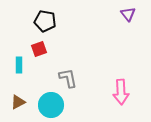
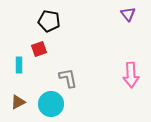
black pentagon: moved 4 px right
pink arrow: moved 10 px right, 17 px up
cyan circle: moved 1 px up
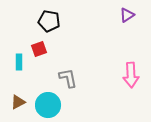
purple triangle: moved 1 px left, 1 px down; rotated 35 degrees clockwise
cyan rectangle: moved 3 px up
cyan circle: moved 3 px left, 1 px down
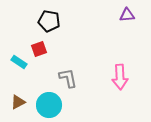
purple triangle: rotated 28 degrees clockwise
cyan rectangle: rotated 56 degrees counterclockwise
pink arrow: moved 11 px left, 2 px down
cyan circle: moved 1 px right
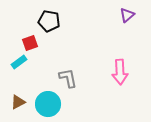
purple triangle: rotated 35 degrees counterclockwise
red square: moved 9 px left, 6 px up
cyan rectangle: rotated 70 degrees counterclockwise
pink arrow: moved 5 px up
cyan circle: moved 1 px left, 1 px up
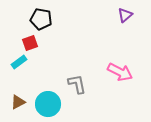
purple triangle: moved 2 px left
black pentagon: moved 8 px left, 2 px up
pink arrow: rotated 60 degrees counterclockwise
gray L-shape: moved 9 px right, 6 px down
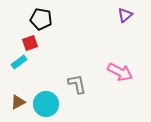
cyan circle: moved 2 px left
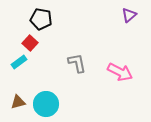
purple triangle: moved 4 px right
red square: rotated 28 degrees counterclockwise
gray L-shape: moved 21 px up
brown triangle: rotated 14 degrees clockwise
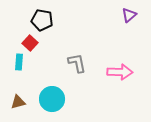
black pentagon: moved 1 px right, 1 px down
cyan rectangle: rotated 49 degrees counterclockwise
pink arrow: rotated 25 degrees counterclockwise
cyan circle: moved 6 px right, 5 px up
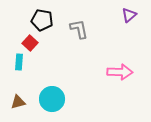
gray L-shape: moved 2 px right, 34 px up
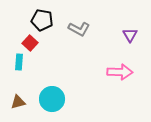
purple triangle: moved 1 px right, 20 px down; rotated 21 degrees counterclockwise
gray L-shape: rotated 130 degrees clockwise
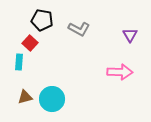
brown triangle: moved 7 px right, 5 px up
